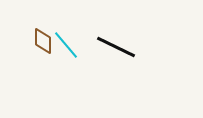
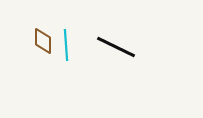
cyan line: rotated 36 degrees clockwise
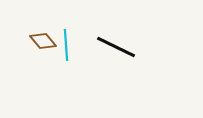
brown diamond: rotated 40 degrees counterclockwise
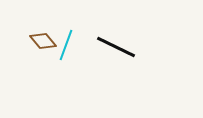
cyan line: rotated 24 degrees clockwise
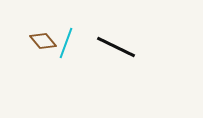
cyan line: moved 2 px up
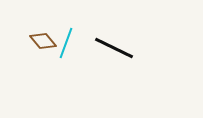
black line: moved 2 px left, 1 px down
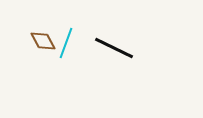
brown diamond: rotated 12 degrees clockwise
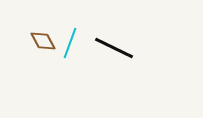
cyan line: moved 4 px right
